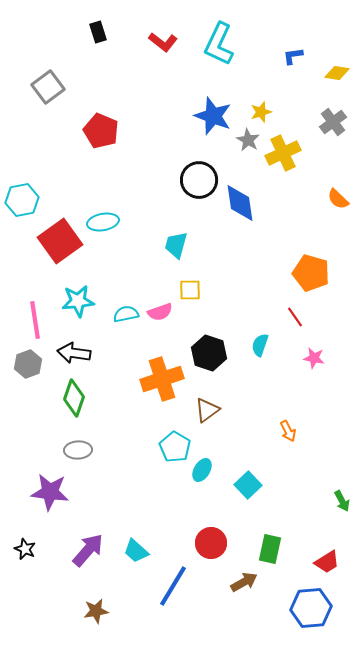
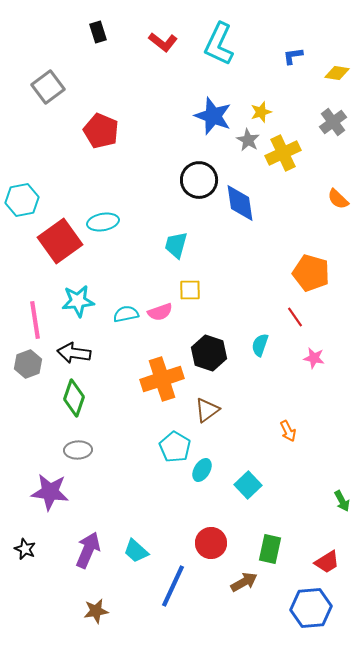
purple arrow at (88, 550): rotated 18 degrees counterclockwise
blue line at (173, 586): rotated 6 degrees counterclockwise
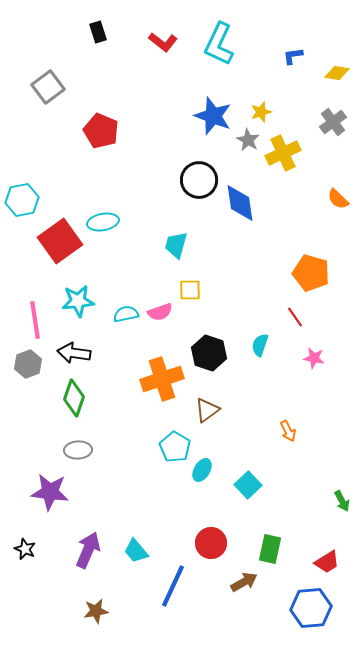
cyan trapezoid at (136, 551): rotated 8 degrees clockwise
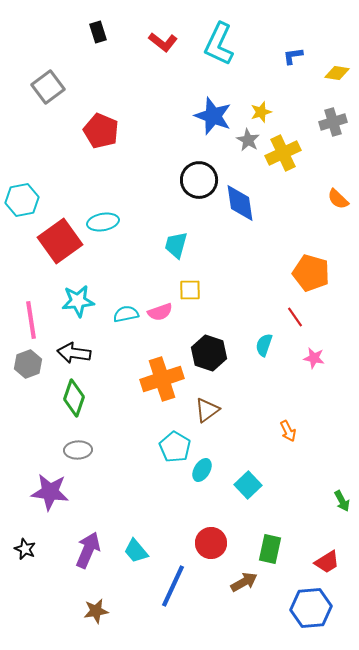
gray cross at (333, 122): rotated 20 degrees clockwise
pink line at (35, 320): moved 4 px left
cyan semicircle at (260, 345): moved 4 px right
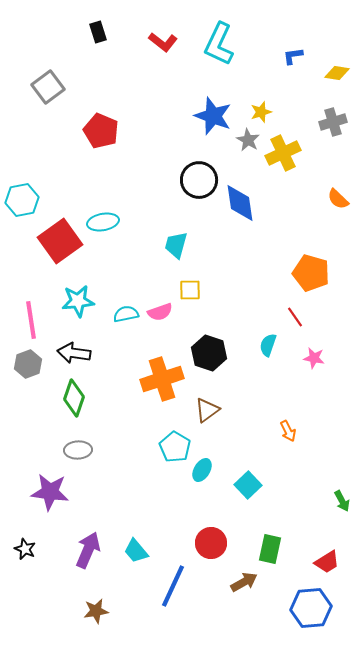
cyan semicircle at (264, 345): moved 4 px right
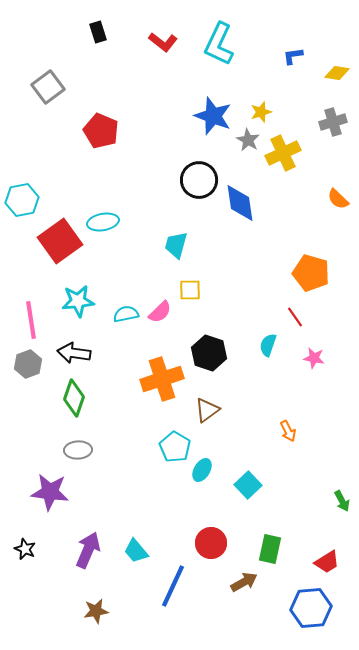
pink semicircle at (160, 312): rotated 25 degrees counterclockwise
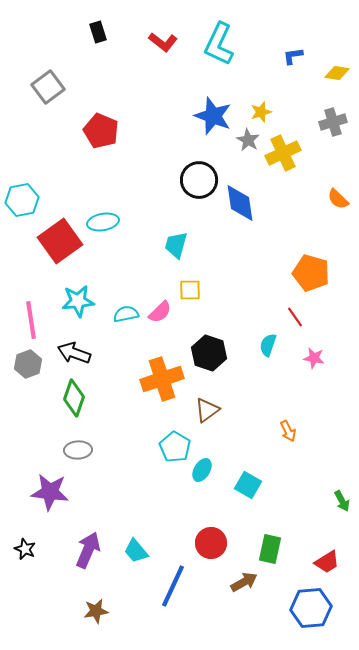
black arrow at (74, 353): rotated 12 degrees clockwise
cyan square at (248, 485): rotated 16 degrees counterclockwise
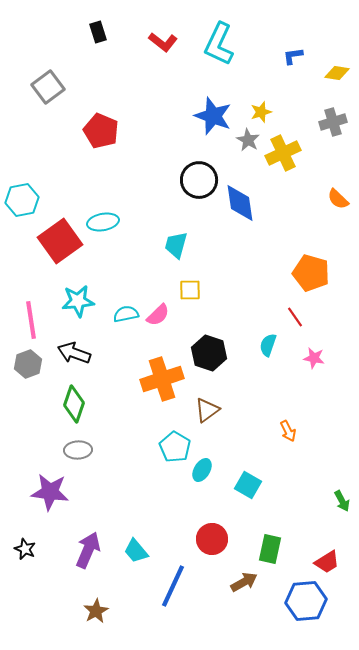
pink semicircle at (160, 312): moved 2 px left, 3 px down
green diamond at (74, 398): moved 6 px down
red circle at (211, 543): moved 1 px right, 4 px up
blue hexagon at (311, 608): moved 5 px left, 7 px up
brown star at (96, 611): rotated 20 degrees counterclockwise
